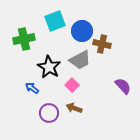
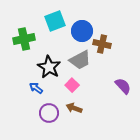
blue arrow: moved 4 px right
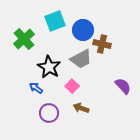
blue circle: moved 1 px right, 1 px up
green cross: rotated 30 degrees counterclockwise
gray trapezoid: moved 1 px right, 1 px up
pink square: moved 1 px down
brown arrow: moved 7 px right
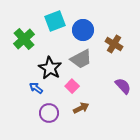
brown cross: moved 12 px right; rotated 18 degrees clockwise
black star: moved 1 px right, 1 px down
brown arrow: rotated 133 degrees clockwise
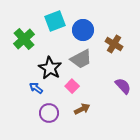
brown arrow: moved 1 px right, 1 px down
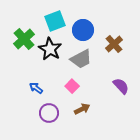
brown cross: rotated 18 degrees clockwise
black star: moved 19 px up
purple semicircle: moved 2 px left
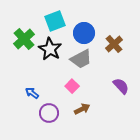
blue circle: moved 1 px right, 3 px down
blue arrow: moved 4 px left, 5 px down
